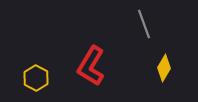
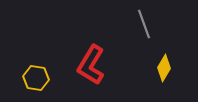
red L-shape: moved 1 px up
yellow hexagon: rotated 20 degrees counterclockwise
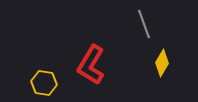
yellow diamond: moved 2 px left, 5 px up
yellow hexagon: moved 8 px right, 5 px down
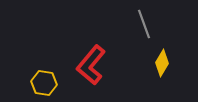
red L-shape: rotated 9 degrees clockwise
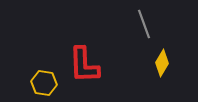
red L-shape: moved 7 px left; rotated 42 degrees counterclockwise
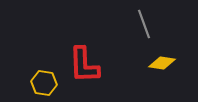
yellow diamond: rotated 68 degrees clockwise
